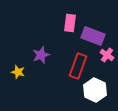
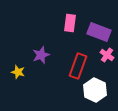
purple rectangle: moved 6 px right, 4 px up
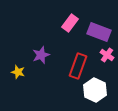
pink rectangle: rotated 30 degrees clockwise
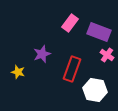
purple star: moved 1 px right, 1 px up
red rectangle: moved 6 px left, 3 px down
white hexagon: rotated 15 degrees counterclockwise
